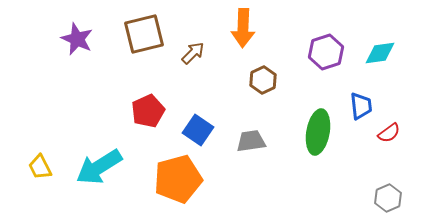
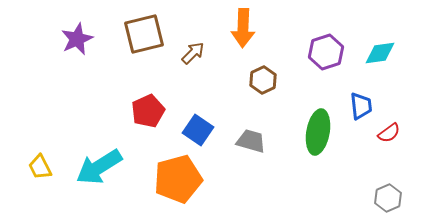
purple star: rotated 24 degrees clockwise
gray trapezoid: rotated 24 degrees clockwise
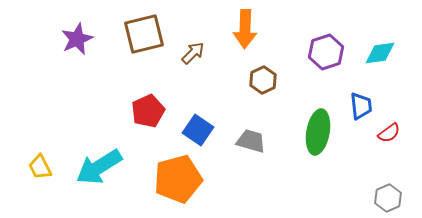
orange arrow: moved 2 px right, 1 px down
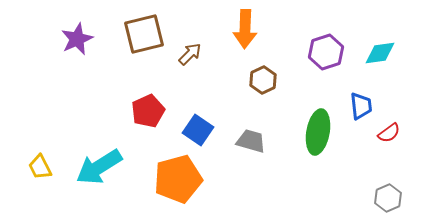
brown arrow: moved 3 px left, 1 px down
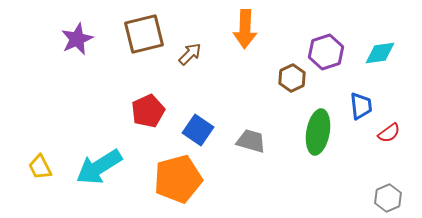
brown hexagon: moved 29 px right, 2 px up
